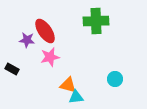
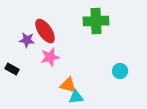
cyan circle: moved 5 px right, 8 px up
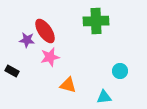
black rectangle: moved 2 px down
cyan triangle: moved 28 px right
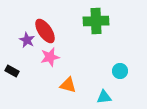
purple star: rotated 21 degrees clockwise
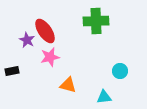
black rectangle: rotated 40 degrees counterclockwise
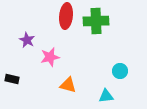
red ellipse: moved 21 px right, 15 px up; rotated 40 degrees clockwise
black rectangle: moved 8 px down; rotated 24 degrees clockwise
cyan triangle: moved 2 px right, 1 px up
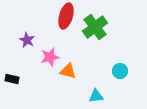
red ellipse: rotated 10 degrees clockwise
green cross: moved 1 px left, 6 px down; rotated 35 degrees counterclockwise
orange triangle: moved 14 px up
cyan triangle: moved 10 px left
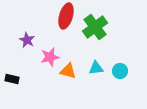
cyan triangle: moved 28 px up
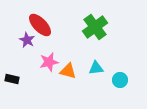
red ellipse: moved 26 px left, 9 px down; rotated 60 degrees counterclockwise
pink star: moved 1 px left, 5 px down
cyan circle: moved 9 px down
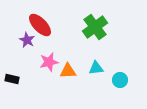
orange triangle: rotated 18 degrees counterclockwise
